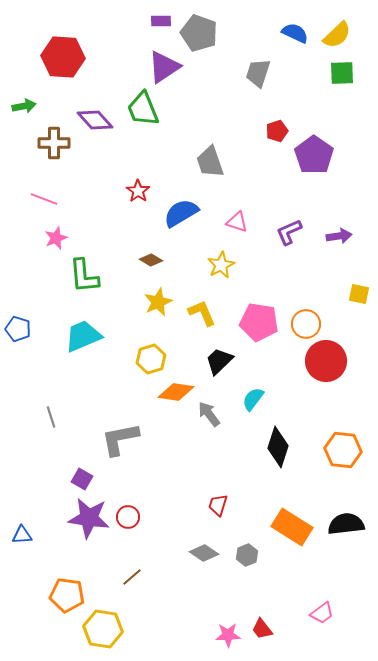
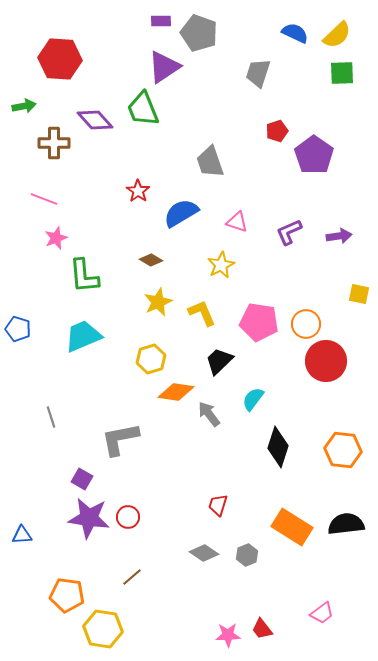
red hexagon at (63, 57): moved 3 px left, 2 px down
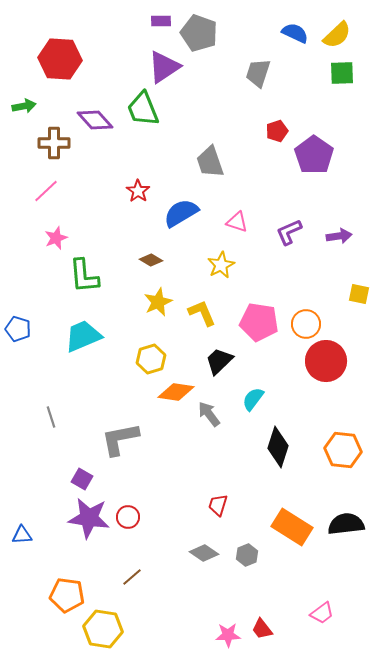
pink line at (44, 199): moved 2 px right, 8 px up; rotated 64 degrees counterclockwise
